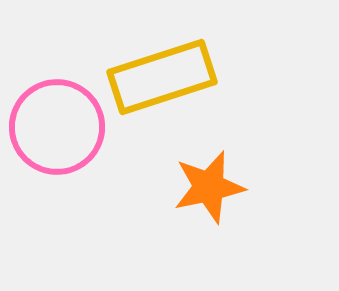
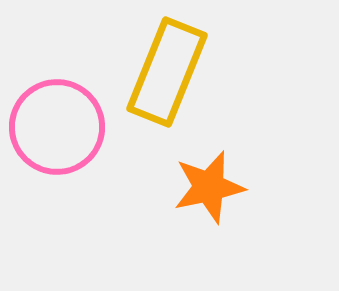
yellow rectangle: moved 5 px right, 5 px up; rotated 50 degrees counterclockwise
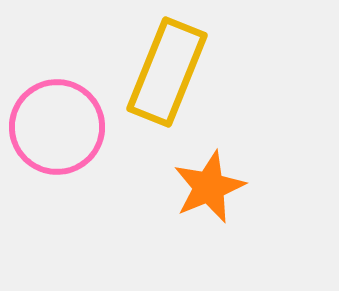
orange star: rotated 10 degrees counterclockwise
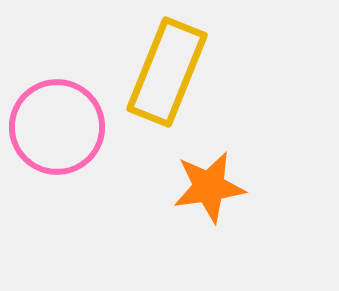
orange star: rotated 14 degrees clockwise
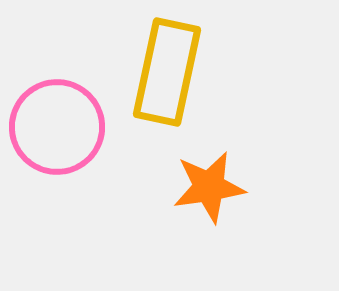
yellow rectangle: rotated 10 degrees counterclockwise
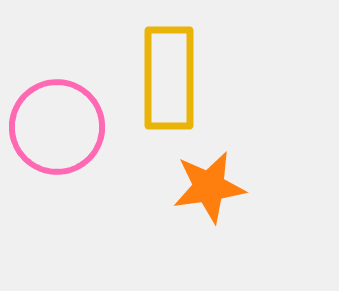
yellow rectangle: moved 2 px right, 6 px down; rotated 12 degrees counterclockwise
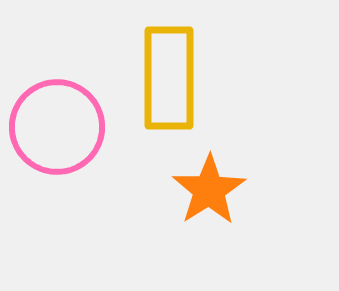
orange star: moved 3 px down; rotated 24 degrees counterclockwise
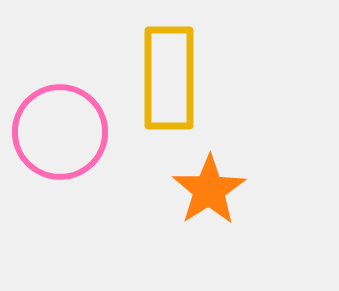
pink circle: moved 3 px right, 5 px down
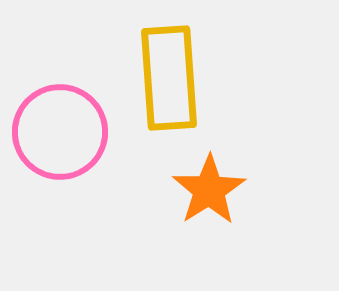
yellow rectangle: rotated 4 degrees counterclockwise
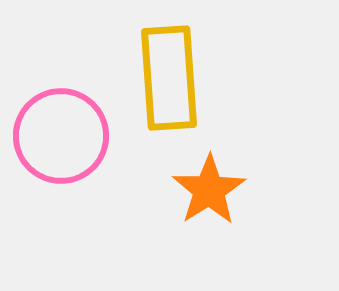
pink circle: moved 1 px right, 4 px down
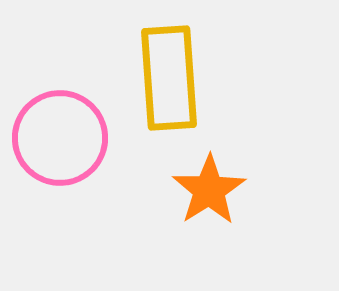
pink circle: moved 1 px left, 2 px down
